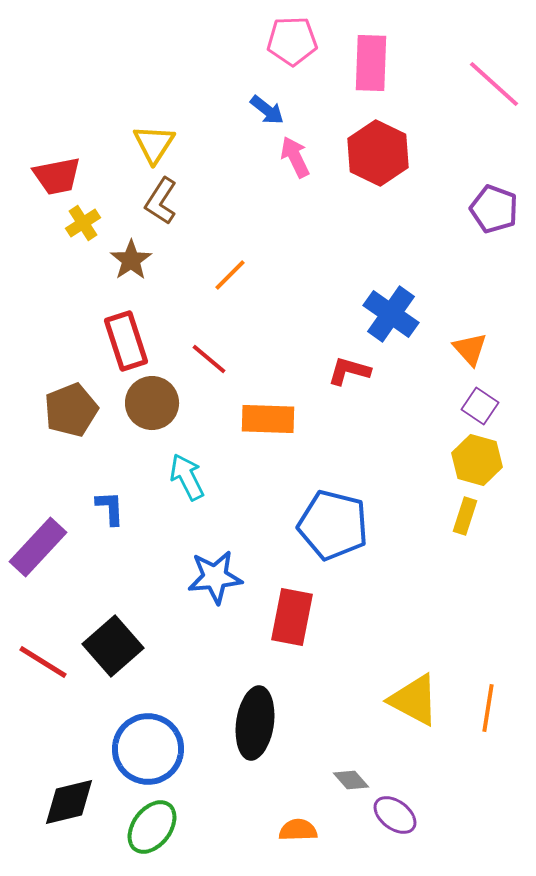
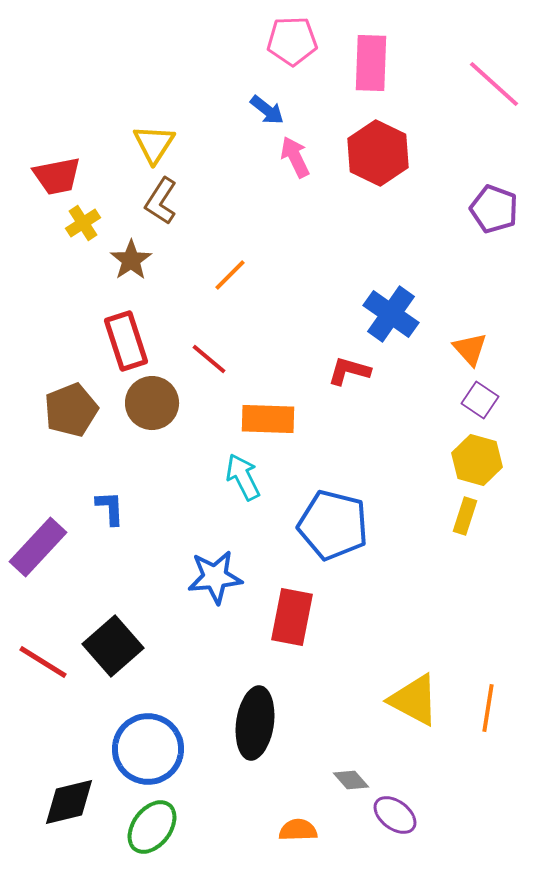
purple square at (480, 406): moved 6 px up
cyan arrow at (187, 477): moved 56 px right
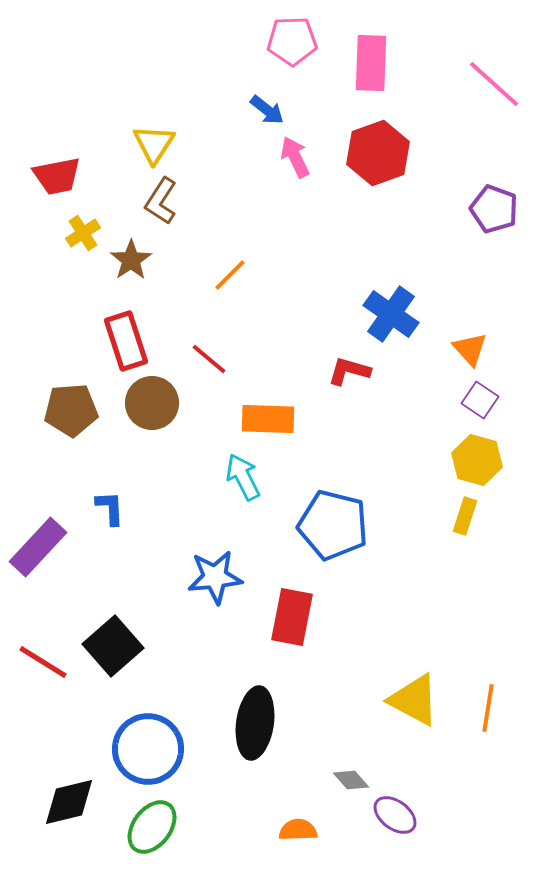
red hexagon at (378, 153): rotated 14 degrees clockwise
yellow cross at (83, 223): moved 10 px down
brown pentagon at (71, 410): rotated 18 degrees clockwise
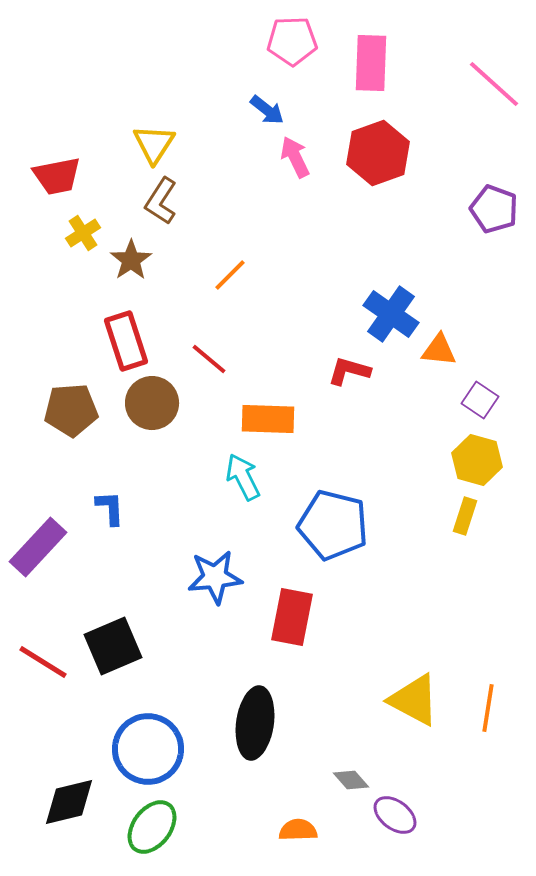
orange triangle at (470, 349): moved 31 px left, 1 px down; rotated 42 degrees counterclockwise
black square at (113, 646): rotated 18 degrees clockwise
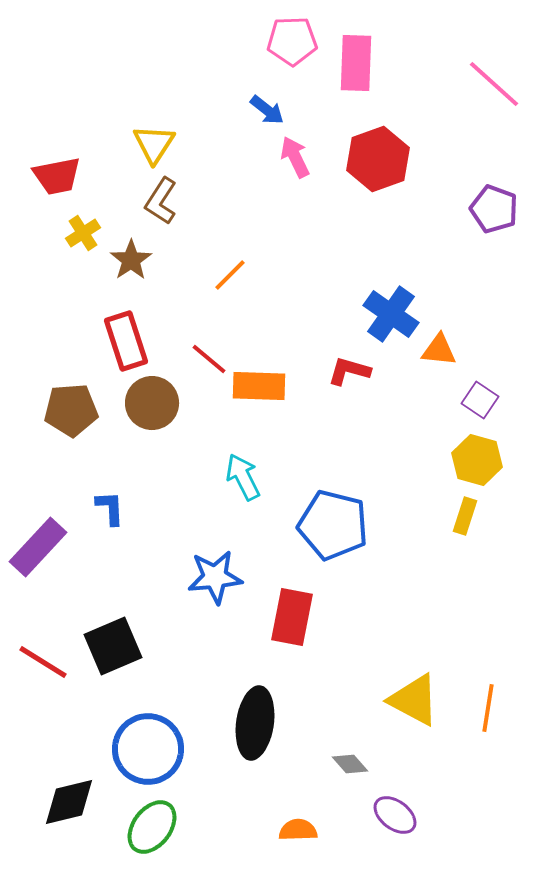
pink rectangle at (371, 63): moved 15 px left
red hexagon at (378, 153): moved 6 px down
orange rectangle at (268, 419): moved 9 px left, 33 px up
gray diamond at (351, 780): moved 1 px left, 16 px up
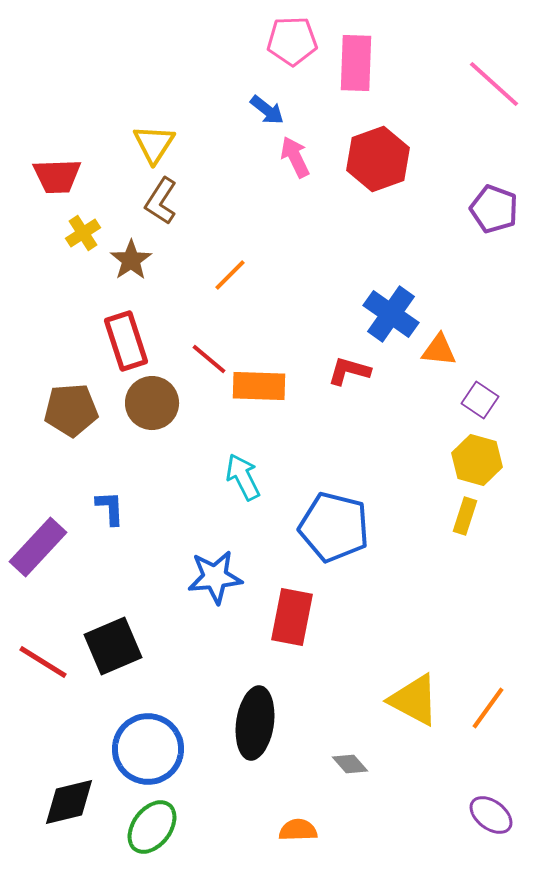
red trapezoid at (57, 176): rotated 9 degrees clockwise
blue pentagon at (333, 525): moved 1 px right, 2 px down
orange line at (488, 708): rotated 27 degrees clockwise
purple ellipse at (395, 815): moved 96 px right
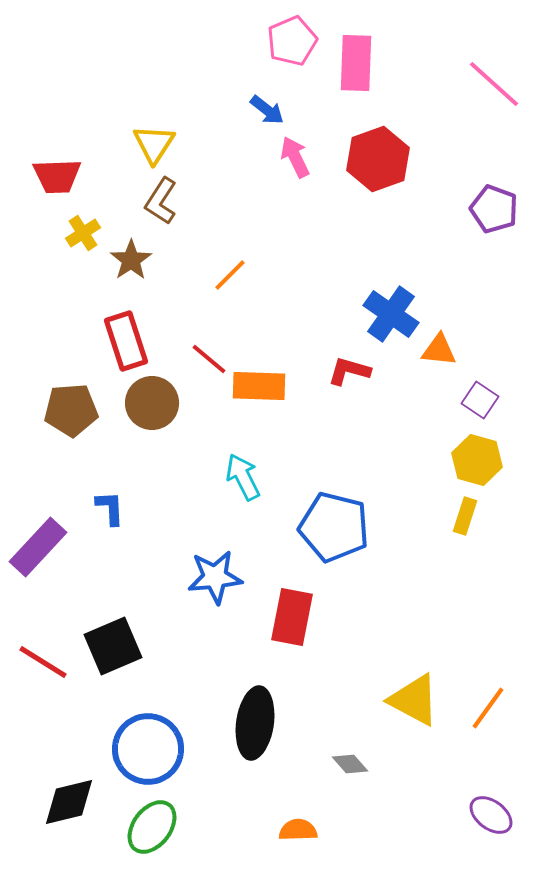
pink pentagon at (292, 41): rotated 21 degrees counterclockwise
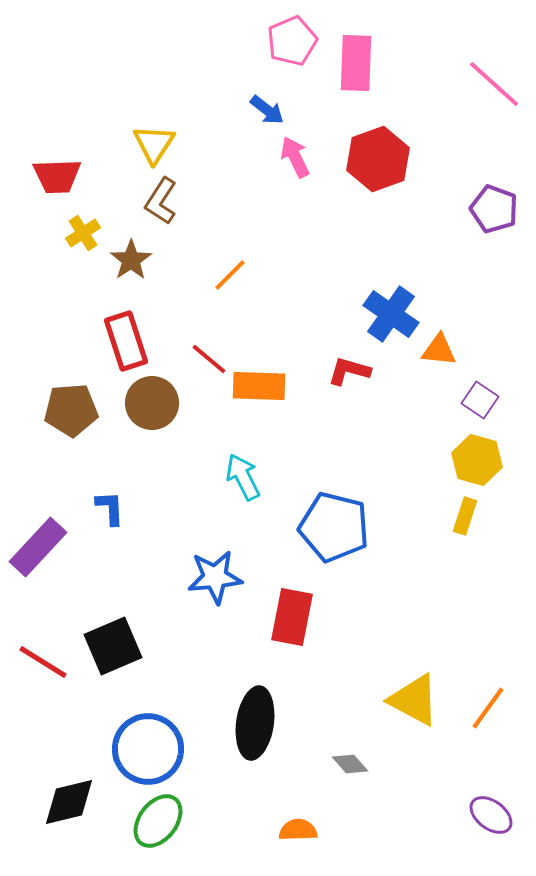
green ellipse at (152, 827): moved 6 px right, 6 px up
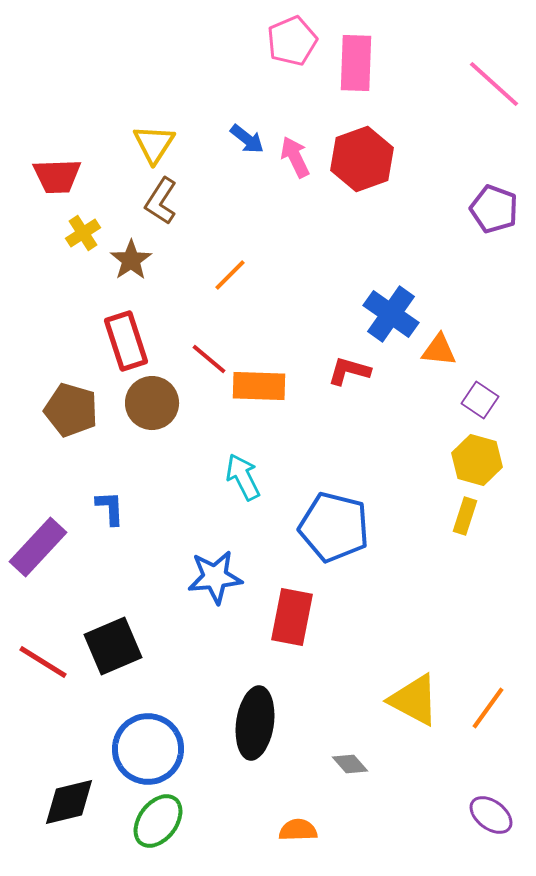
blue arrow at (267, 110): moved 20 px left, 29 px down
red hexagon at (378, 159): moved 16 px left
brown pentagon at (71, 410): rotated 20 degrees clockwise
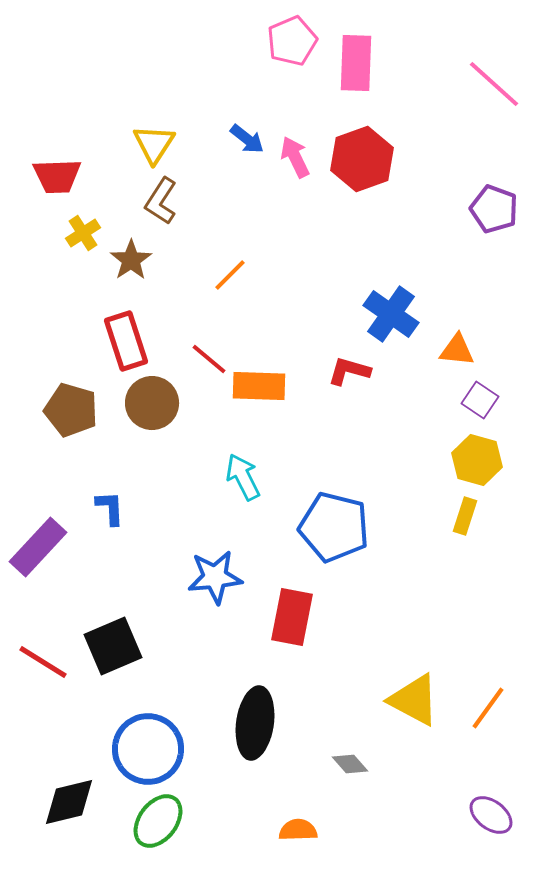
orange triangle at (439, 350): moved 18 px right
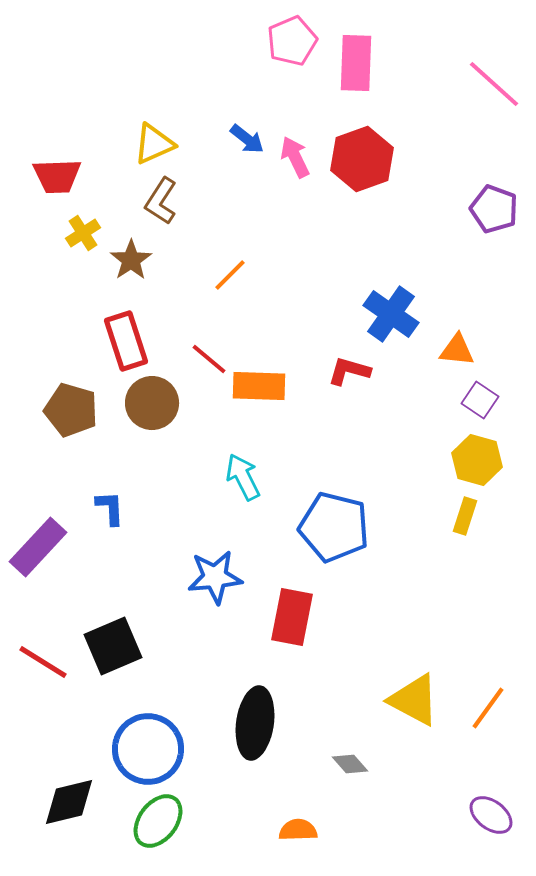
yellow triangle at (154, 144): rotated 33 degrees clockwise
